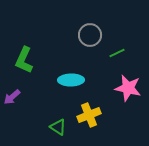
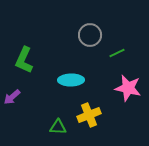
green triangle: rotated 30 degrees counterclockwise
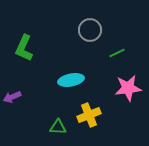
gray circle: moved 5 px up
green L-shape: moved 12 px up
cyan ellipse: rotated 10 degrees counterclockwise
pink star: rotated 20 degrees counterclockwise
purple arrow: rotated 18 degrees clockwise
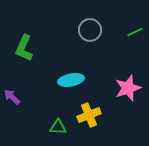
green line: moved 18 px right, 21 px up
pink star: rotated 12 degrees counterclockwise
purple arrow: rotated 66 degrees clockwise
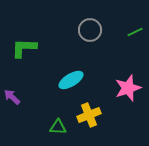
green L-shape: rotated 68 degrees clockwise
cyan ellipse: rotated 20 degrees counterclockwise
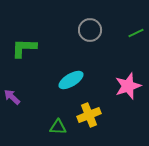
green line: moved 1 px right, 1 px down
pink star: moved 2 px up
